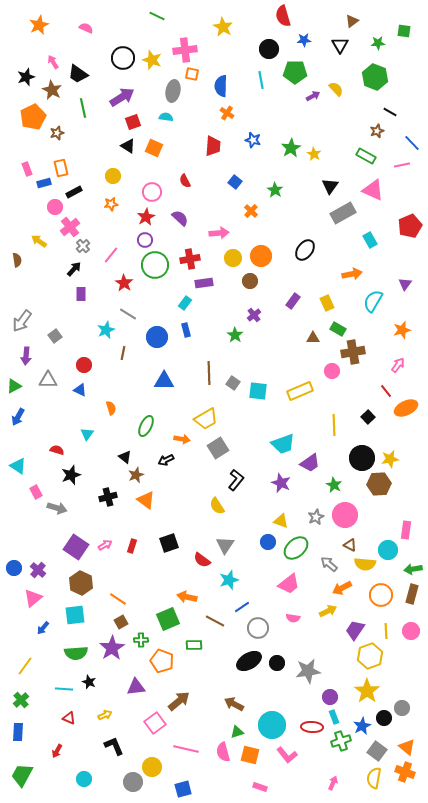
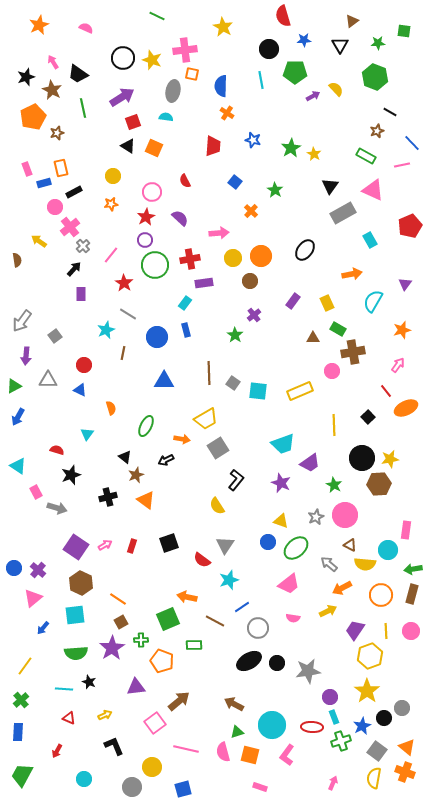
pink L-shape at (287, 755): rotated 75 degrees clockwise
gray circle at (133, 782): moved 1 px left, 5 px down
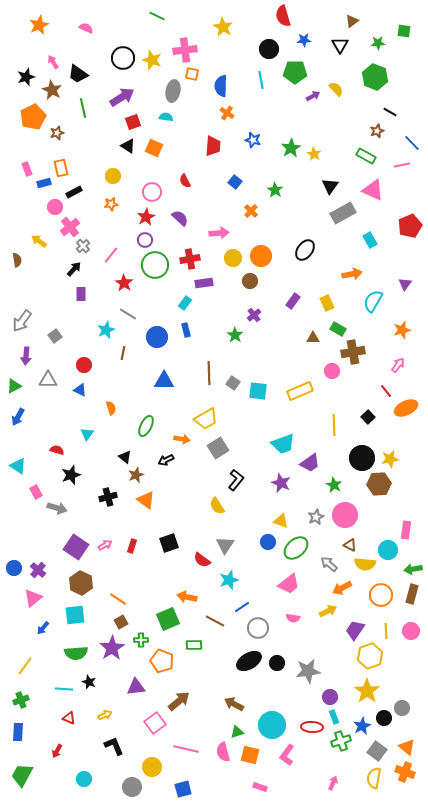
green cross at (21, 700): rotated 21 degrees clockwise
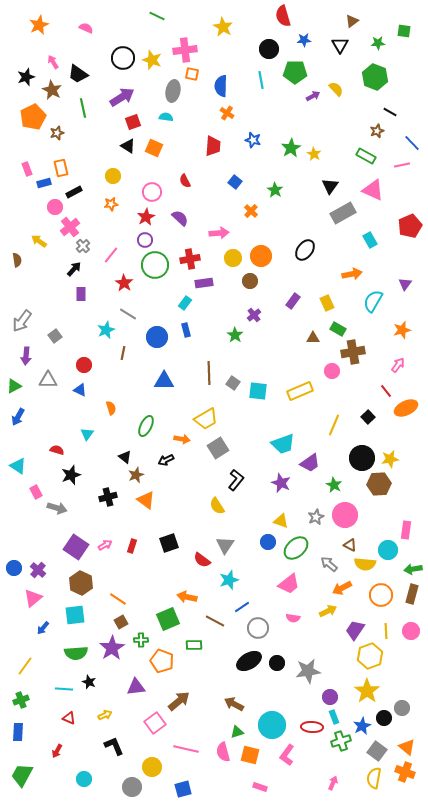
yellow line at (334, 425): rotated 25 degrees clockwise
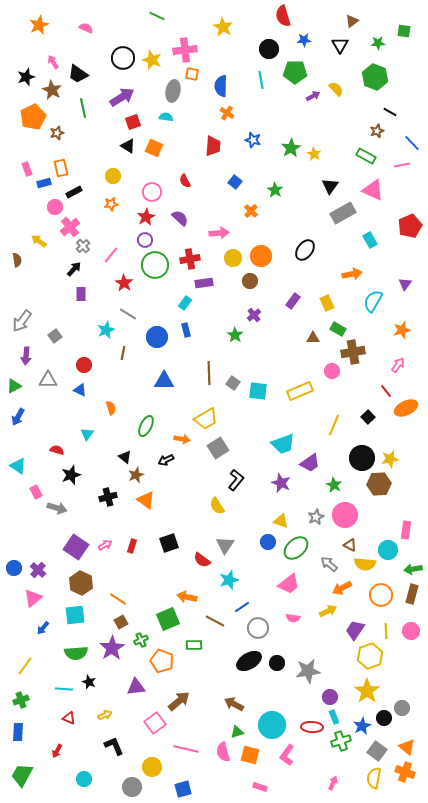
green cross at (141, 640): rotated 24 degrees counterclockwise
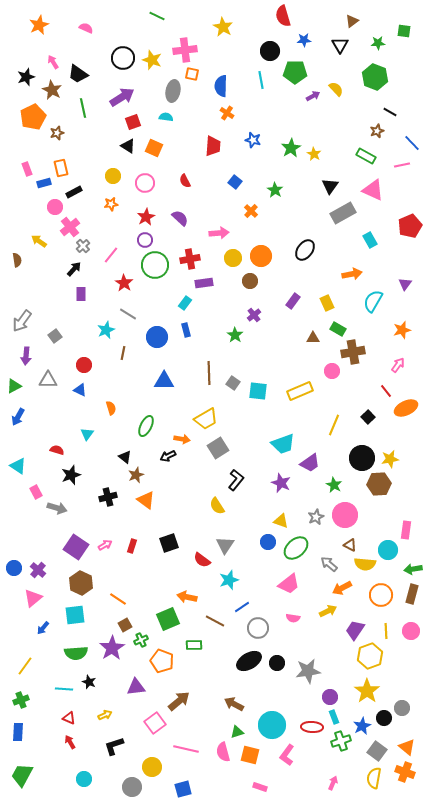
black circle at (269, 49): moved 1 px right, 2 px down
pink circle at (152, 192): moved 7 px left, 9 px up
black arrow at (166, 460): moved 2 px right, 4 px up
brown square at (121, 622): moved 4 px right, 3 px down
black L-shape at (114, 746): rotated 85 degrees counterclockwise
red arrow at (57, 751): moved 13 px right, 9 px up; rotated 120 degrees clockwise
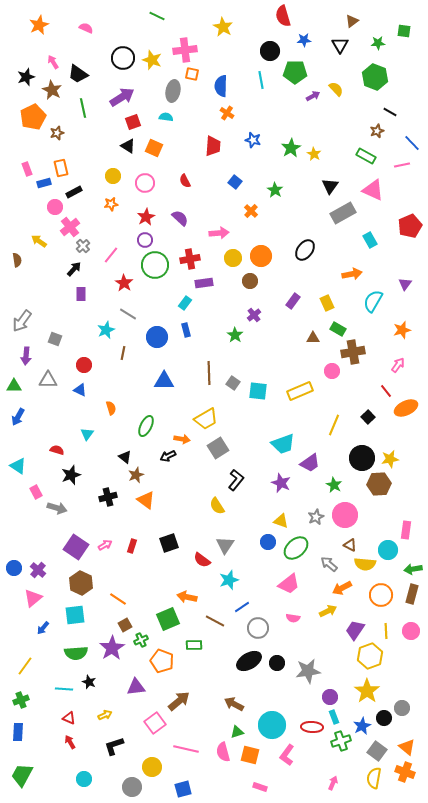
gray square at (55, 336): moved 3 px down; rotated 32 degrees counterclockwise
green triangle at (14, 386): rotated 28 degrees clockwise
